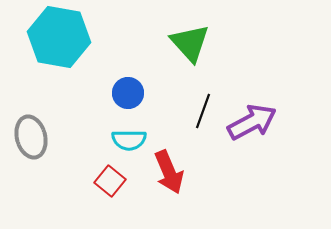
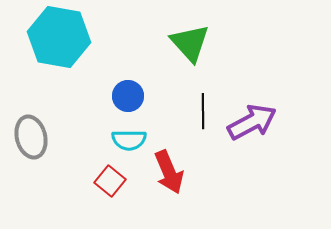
blue circle: moved 3 px down
black line: rotated 20 degrees counterclockwise
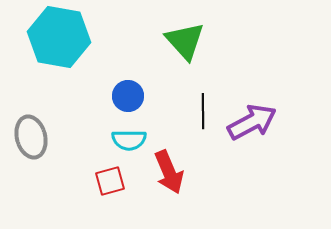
green triangle: moved 5 px left, 2 px up
red square: rotated 36 degrees clockwise
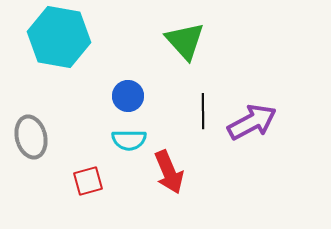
red square: moved 22 px left
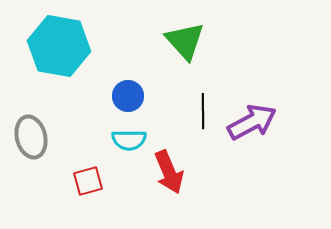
cyan hexagon: moved 9 px down
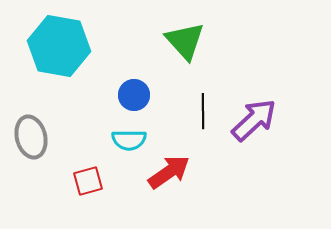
blue circle: moved 6 px right, 1 px up
purple arrow: moved 2 px right, 2 px up; rotated 15 degrees counterclockwise
red arrow: rotated 102 degrees counterclockwise
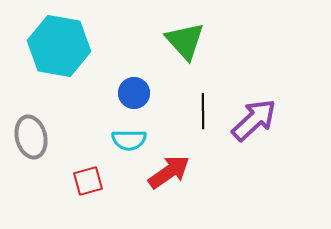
blue circle: moved 2 px up
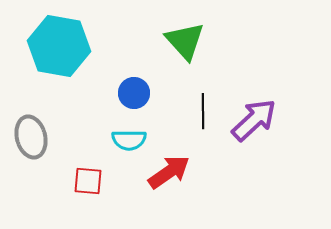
red square: rotated 20 degrees clockwise
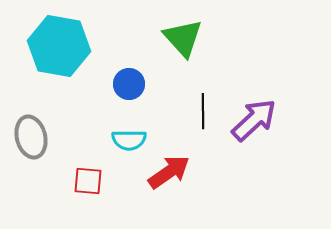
green triangle: moved 2 px left, 3 px up
blue circle: moved 5 px left, 9 px up
